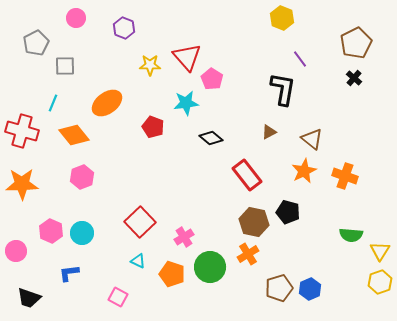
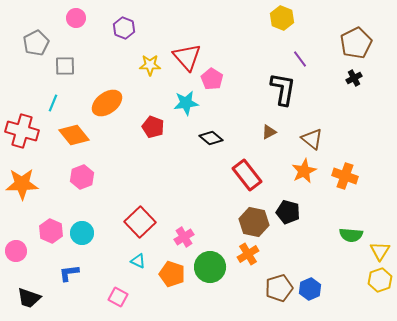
black cross at (354, 78): rotated 21 degrees clockwise
yellow hexagon at (380, 282): moved 2 px up
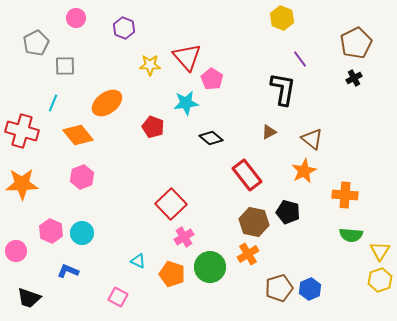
orange diamond at (74, 135): moved 4 px right
orange cross at (345, 176): moved 19 px down; rotated 15 degrees counterclockwise
red square at (140, 222): moved 31 px right, 18 px up
blue L-shape at (69, 273): moved 1 px left, 2 px up; rotated 30 degrees clockwise
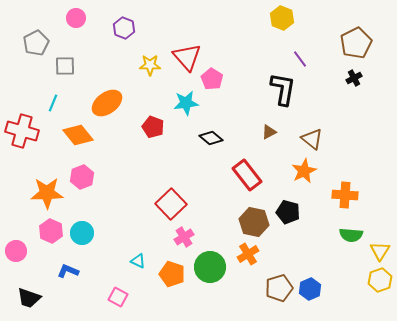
orange star at (22, 184): moved 25 px right, 9 px down
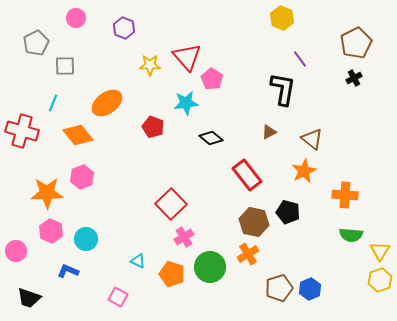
cyan circle at (82, 233): moved 4 px right, 6 px down
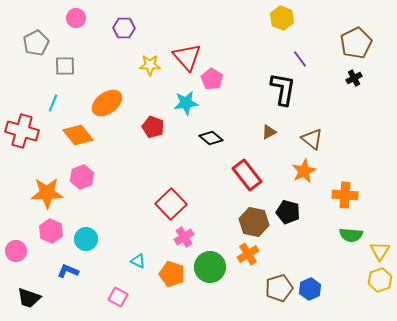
purple hexagon at (124, 28): rotated 20 degrees counterclockwise
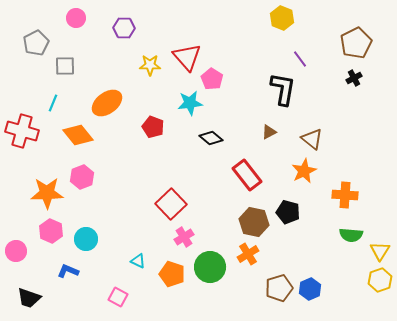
cyan star at (186, 103): moved 4 px right
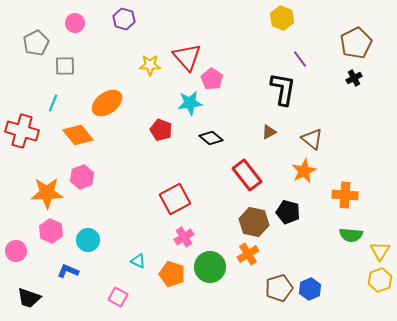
pink circle at (76, 18): moved 1 px left, 5 px down
purple hexagon at (124, 28): moved 9 px up; rotated 15 degrees clockwise
red pentagon at (153, 127): moved 8 px right, 3 px down
red square at (171, 204): moved 4 px right, 5 px up; rotated 16 degrees clockwise
cyan circle at (86, 239): moved 2 px right, 1 px down
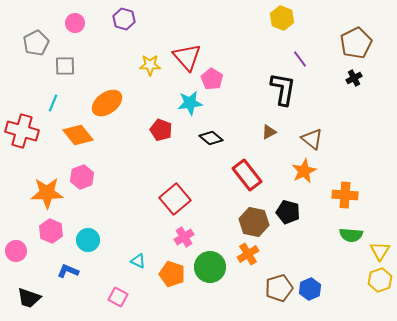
red square at (175, 199): rotated 12 degrees counterclockwise
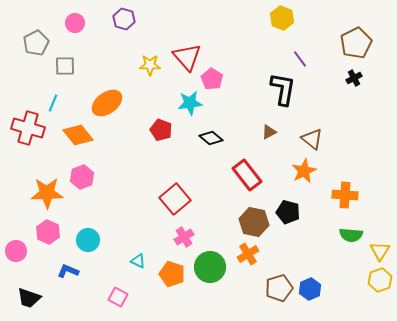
red cross at (22, 131): moved 6 px right, 3 px up
pink hexagon at (51, 231): moved 3 px left, 1 px down
